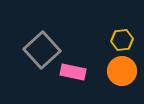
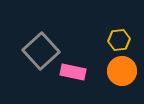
yellow hexagon: moved 3 px left
gray square: moved 1 px left, 1 px down
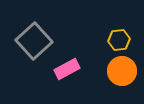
gray square: moved 7 px left, 10 px up
pink rectangle: moved 6 px left, 3 px up; rotated 40 degrees counterclockwise
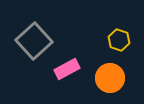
yellow hexagon: rotated 25 degrees clockwise
orange circle: moved 12 px left, 7 px down
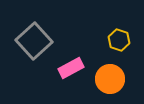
pink rectangle: moved 4 px right, 1 px up
orange circle: moved 1 px down
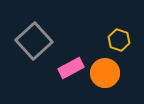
orange circle: moved 5 px left, 6 px up
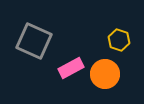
gray square: rotated 24 degrees counterclockwise
orange circle: moved 1 px down
